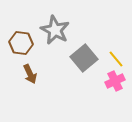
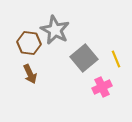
brown hexagon: moved 8 px right
yellow line: rotated 18 degrees clockwise
pink cross: moved 13 px left, 6 px down
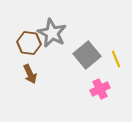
gray star: moved 3 px left, 3 px down
gray square: moved 3 px right, 3 px up
pink cross: moved 2 px left, 2 px down
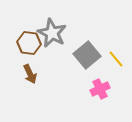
yellow line: rotated 18 degrees counterclockwise
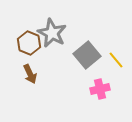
brown hexagon: rotated 15 degrees clockwise
yellow line: moved 1 px down
pink cross: rotated 12 degrees clockwise
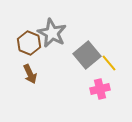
yellow line: moved 7 px left, 3 px down
